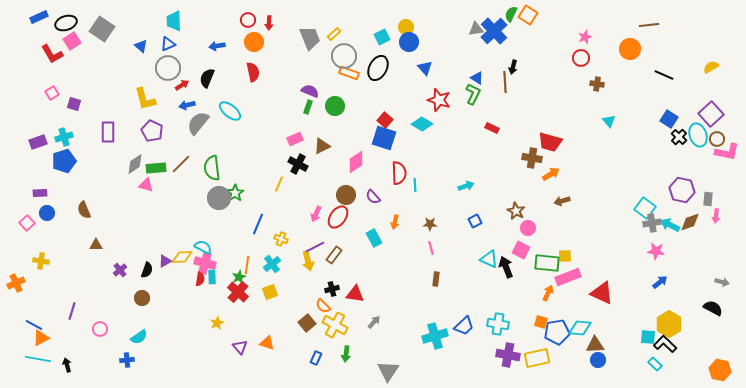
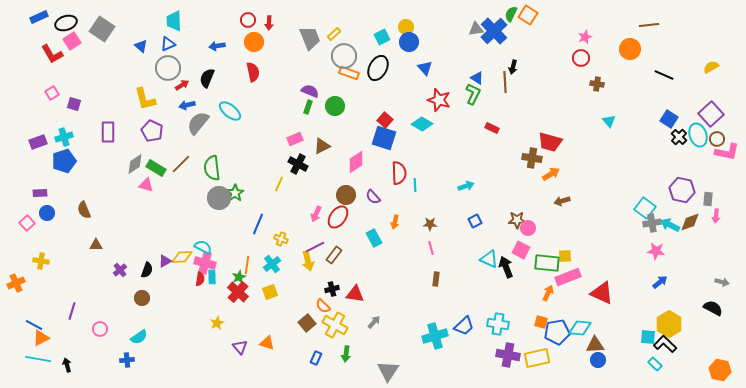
green rectangle at (156, 168): rotated 36 degrees clockwise
brown star at (516, 211): moved 1 px right, 9 px down; rotated 30 degrees counterclockwise
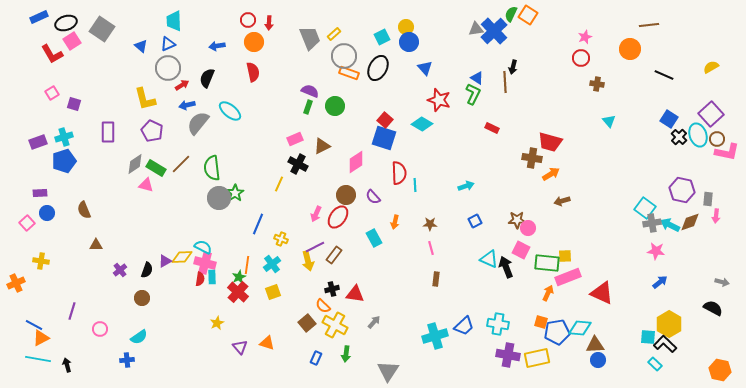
yellow square at (270, 292): moved 3 px right
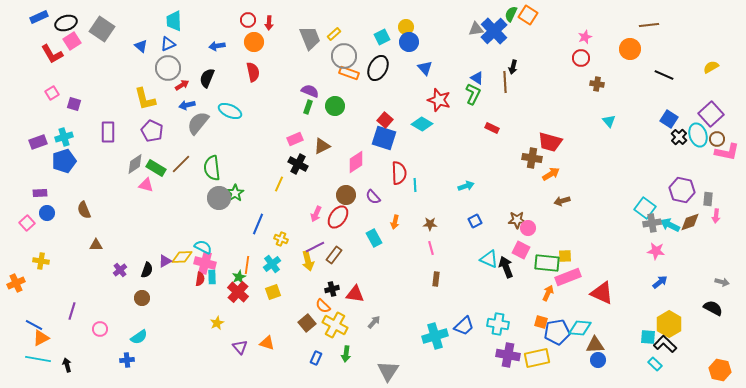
cyan ellipse at (230, 111): rotated 15 degrees counterclockwise
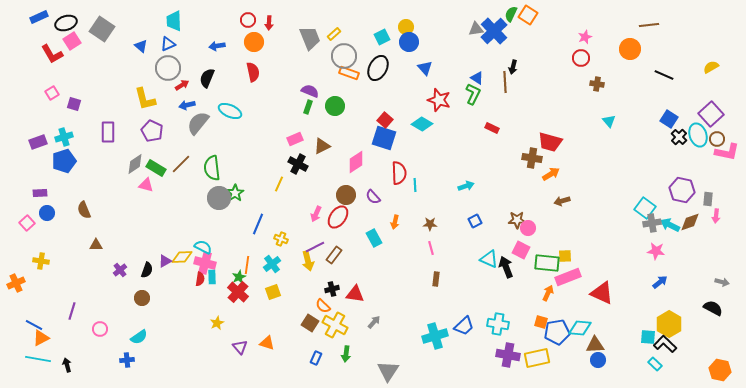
brown square at (307, 323): moved 3 px right; rotated 18 degrees counterclockwise
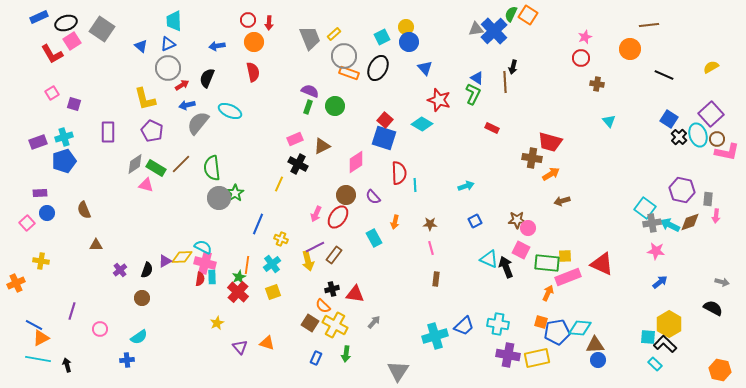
red triangle at (602, 293): moved 29 px up
gray triangle at (388, 371): moved 10 px right
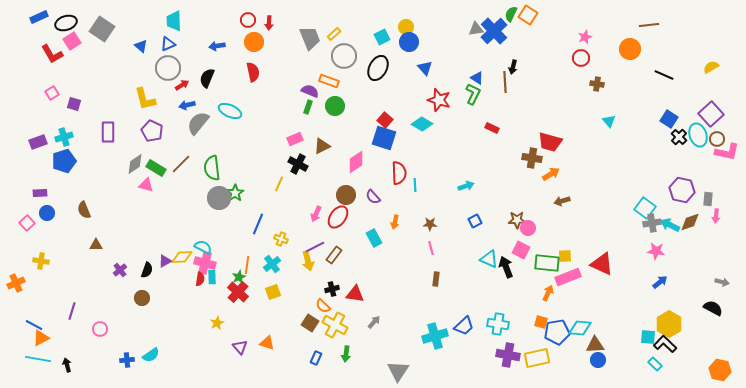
orange rectangle at (349, 73): moved 20 px left, 8 px down
cyan semicircle at (139, 337): moved 12 px right, 18 px down
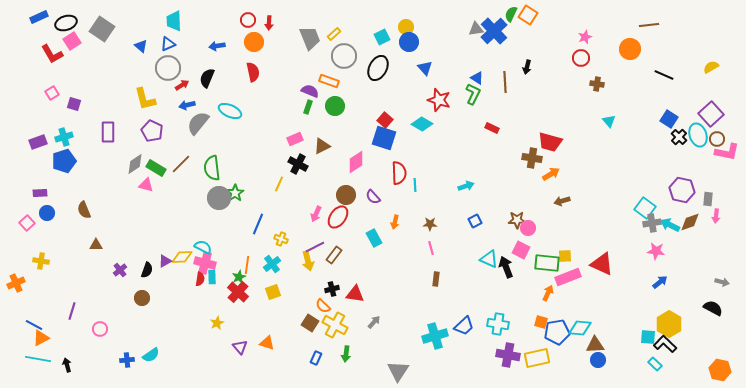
black arrow at (513, 67): moved 14 px right
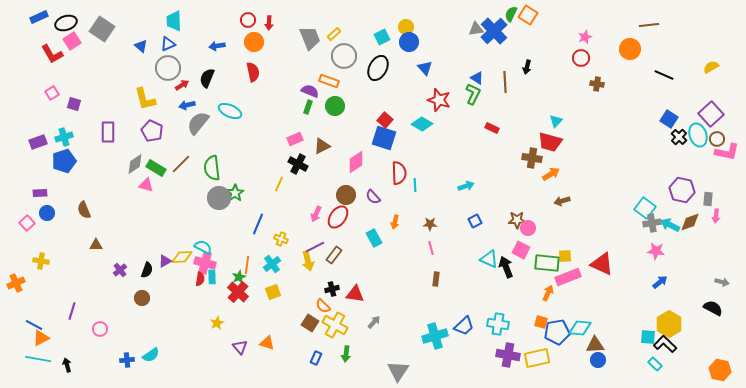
cyan triangle at (609, 121): moved 53 px left; rotated 24 degrees clockwise
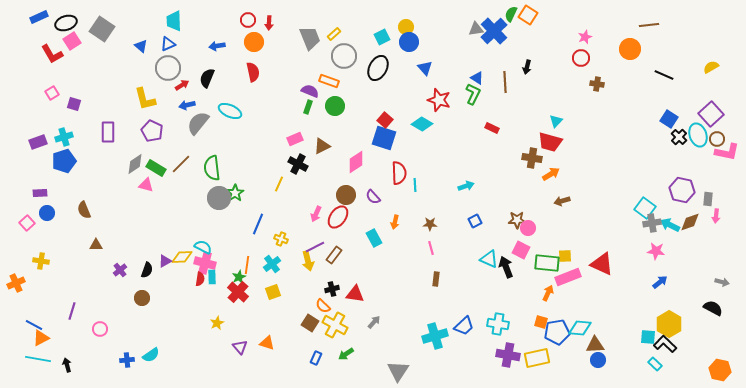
green arrow at (346, 354): rotated 49 degrees clockwise
